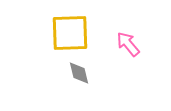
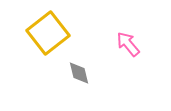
yellow square: moved 22 px left; rotated 36 degrees counterclockwise
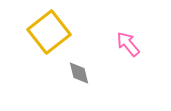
yellow square: moved 1 px right, 1 px up
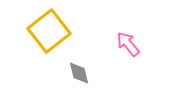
yellow square: moved 1 px up
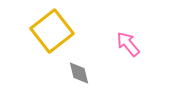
yellow square: moved 3 px right
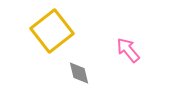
pink arrow: moved 6 px down
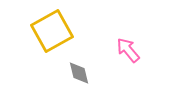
yellow square: rotated 9 degrees clockwise
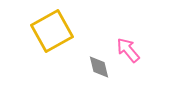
gray diamond: moved 20 px right, 6 px up
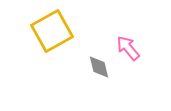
pink arrow: moved 2 px up
